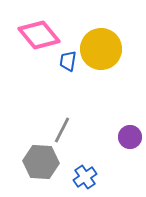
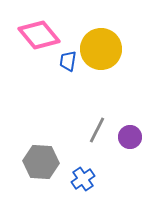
gray line: moved 35 px right
blue cross: moved 2 px left, 2 px down
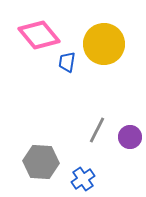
yellow circle: moved 3 px right, 5 px up
blue trapezoid: moved 1 px left, 1 px down
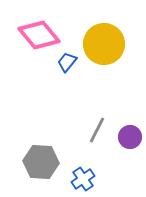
blue trapezoid: rotated 30 degrees clockwise
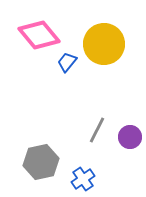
gray hexagon: rotated 16 degrees counterclockwise
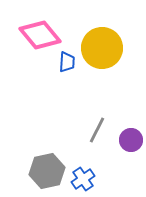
pink diamond: moved 1 px right
yellow circle: moved 2 px left, 4 px down
blue trapezoid: rotated 145 degrees clockwise
purple circle: moved 1 px right, 3 px down
gray hexagon: moved 6 px right, 9 px down
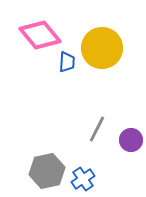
gray line: moved 1 px up
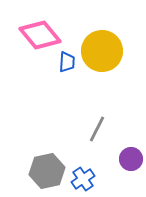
yellow circle: moved 3 px down
purple circle: moved 19 px down
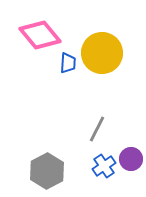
yellow circle: moved 2 px down
blue trapezoid: moved 1 px right, 1 px down
gray hexagon: rotated 16 degrees counterclockwise
blue cross: moved 21 px right, 13 px up
